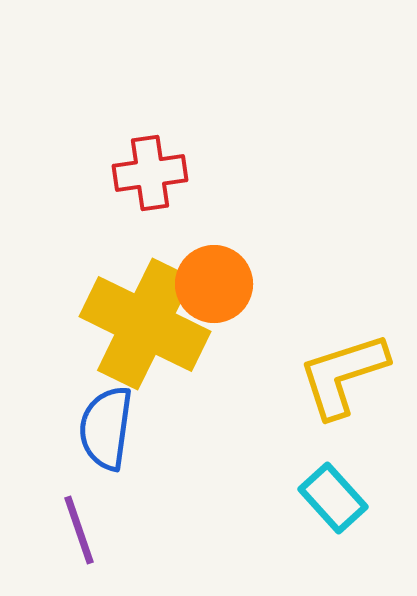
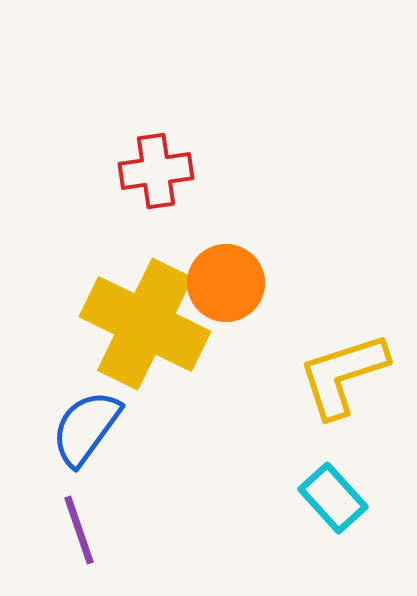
red cross: moved 6 px right, 2 px up
orange circle: moved 12 px right, 1 px up
blue semicircle: moved 20 px left; rotated 28 degrees clockwise
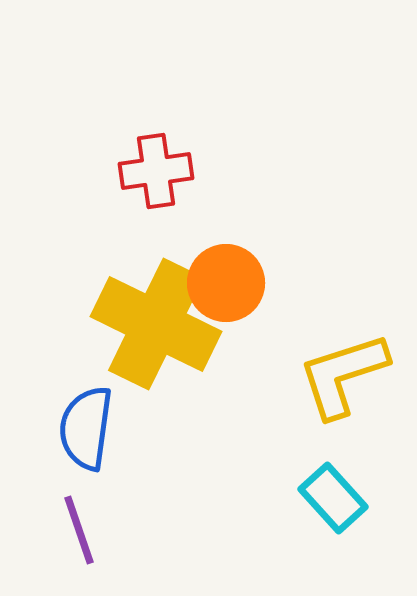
yellow cross: moved 11 px right
blue semicircle: rotated 28 degrees counterclockwise
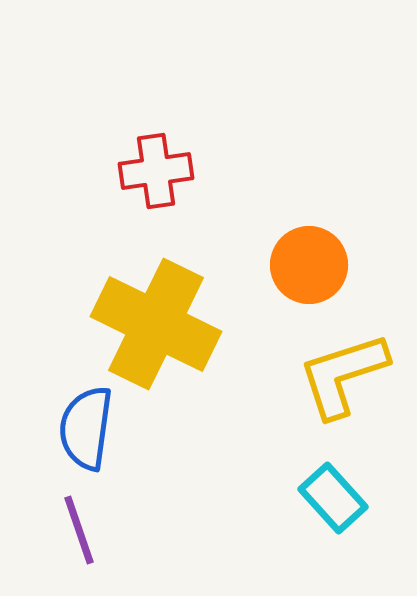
orange circle: moved 83 px right, 18 px up
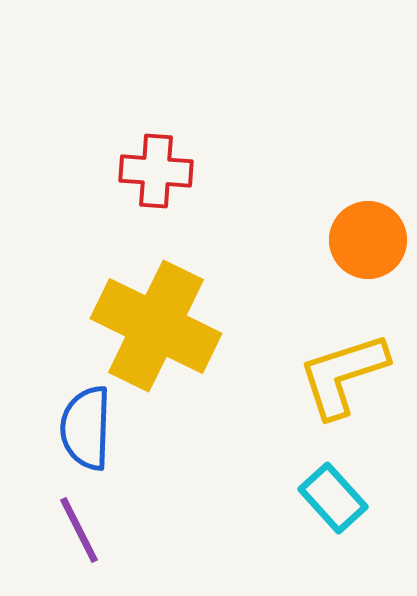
red cross: rotated 12 degrees clockwise
orange circle: moved 59 px right, 25 px up
yellow cross: moved 2 px down
blue semicircle: rotated 6 degrees counterclockwise
purple line: rotated 8 degrees counterclockwise
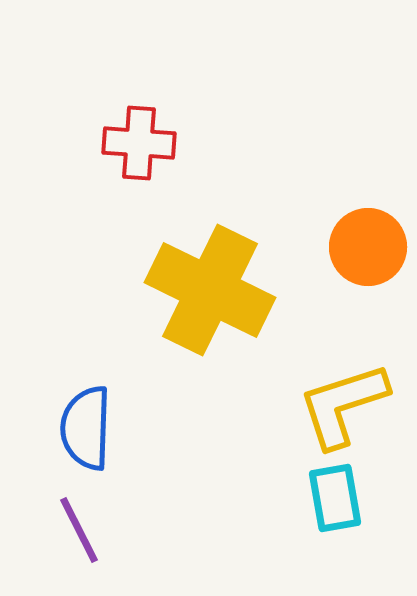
red cross: moved 17 px left, 28 px up
orange circle: moved 7 px down
yellow cross: moved 54 px right, 36 px up
yellow L-shape: moved 30 px down
cyan rectangle: moved 2 px right; rotated 32 degrees clockwise
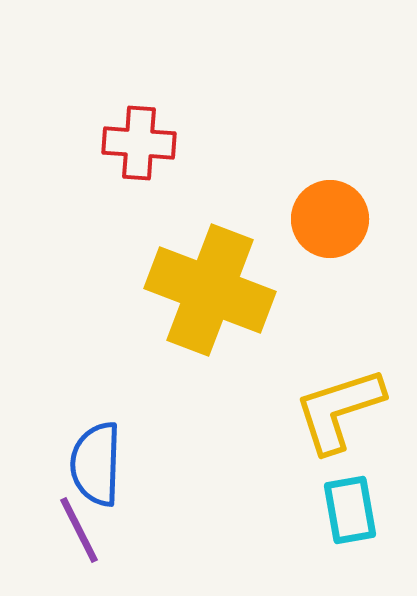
orange circle: moved 38 px left, 28 px up
yellow cross: rotated 5 degrees counterclockwise
yellow L-shape: moved 4 px left, 5 px down
blue semicircle: moved 10 px right, 36 px down
cyan rectangle: moved 15 px right, 12 px down
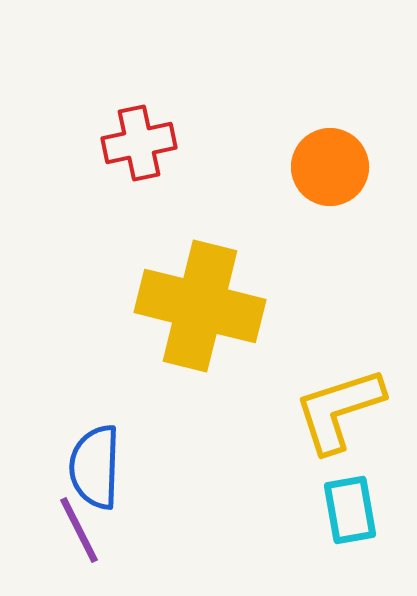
red cross: rotated 16 degrees counterclockwise
orange circle: moved 52 px up
yellow cross: moved 10 px left, 16 px down; rotated 7 degrees counterclockwise
blue semicircle: moved 1 px left, 3 px down
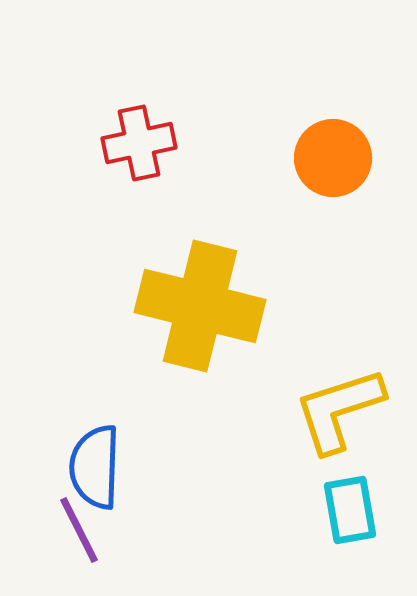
orange circle: moved 3 px right, 9 px up
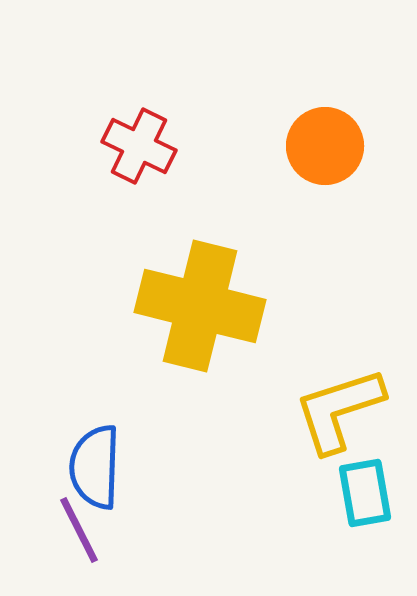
red cross: moved 3 px down; rotated 38 degrees clockwise
orange circle: moved 8 px left, 12 px up
cyan rectangle: moved 15 px right, 17 px up
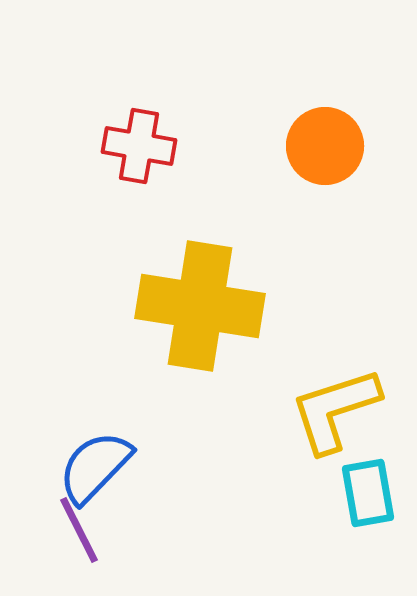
red cross: rotated 16 degrees counterclockwise
yellow cross: rotated 5 degrees counterclockwise
yellow L-shape: moved 4 px left
blue semicircle: rotated 42 degrees clockwise
cyan rectangle: moved 3 px right
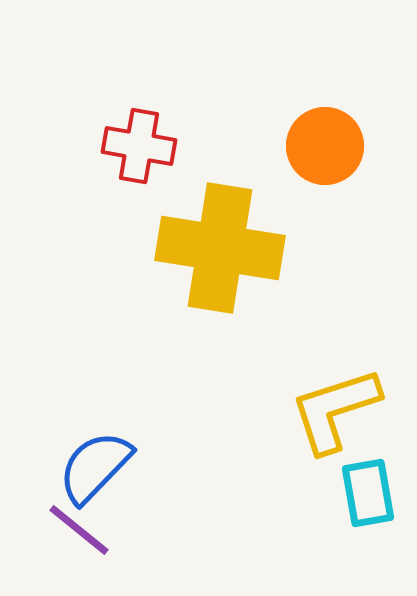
yellow cross: moved 20 px right, 58 px up
purple line: rotated 24 degrees counterclockwise
